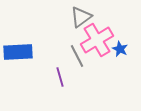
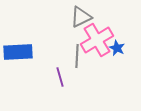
gray triangle: rotated 10 degrees clockwise
blue star: moved 3 px left, 1 px up
gray line: rotated 30 degrees clockwise
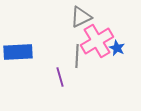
pink cross: moved 1 px down
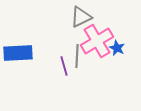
blue rectangle: moved 1 px down
purple line: moved 4 px right, 11 px up
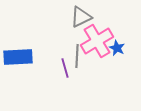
blue rectangle: moved 4 px down
purple line: moved 1 px right, 2 px down
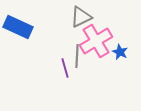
pink cross: moved 1 px left
blue star: moved 3 px right, 4 px down
blue rectangle: moved 30 px up; rotated 28 degrees clockwise
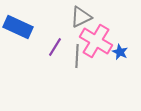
pink cross: rotated 28 degrees counterclockwise
purple line: moved 10 px left, 21 px up; rotated 48 degrees clockwise
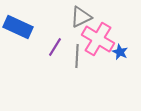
pink cross: moved 2 px right, 2 px up
